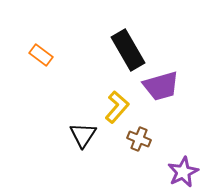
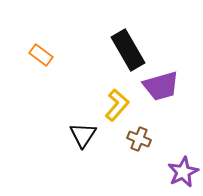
yellow L-shape: moved 2 px up
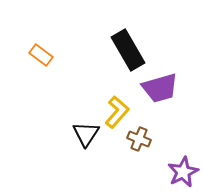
purple trapezoid: moved 1 px left, 2 px down
yellow L-shape: moved 7 px down
black triangle: moved 3 px right, 1 px up
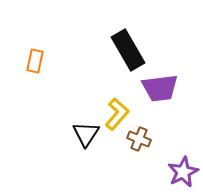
orange rectangle: moved 6 px left, 6 px down; rotated 65 degrees clockwise
purple trapezoid: rotated 9 degrees clockwise
yellow L-shape: moved 2 px down
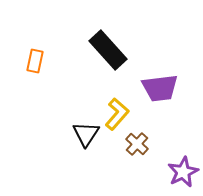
black rectangle: moved 20 px left; rotated 12 degrees counterclockwise
brown cross: moved 2 px left, 5 px down; rotated 20 degrees clockwise
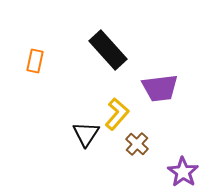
purple star: rotated 12 degrees counterclockwise
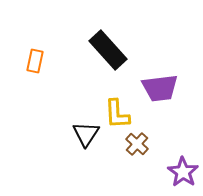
yellow L-shape: rotated 136 degrees clockwise
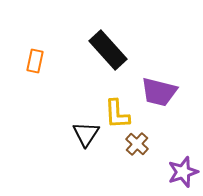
purple trapezoid: moved 1 px left, 4 px down; rotated 21 degrees clockwise
purple star: rotated 20 degrees clockwise
